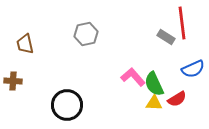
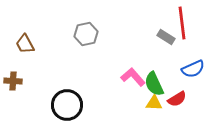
brown trapezoid: rotated 15 degrees counterclockwise
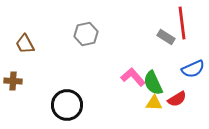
green semicircle: moved 1 px left, 1 px up
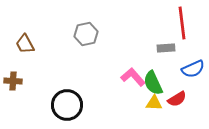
gray rectangle: moved 11 px down; rotated 36 degrees counterclockwise
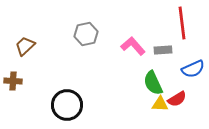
brown trapezoid: moved 2 px down; rotated 75 degrees clockwise
gray rectangle: moved 3 px left, 2 px down
pink L-shape: moved 31 px up
yellow triangle: moved 6 px right, 1 px down
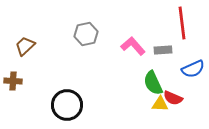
red semicircle: moved 4 px left, 1 px up; rotated 54 degrees clockwise
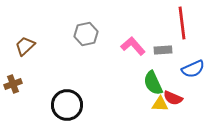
brown cross: moved 3 px down; rotated 24 degrees counterclockwise
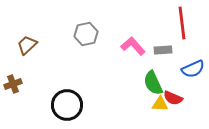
brown trapezoid: moved 2 px right, 1 px up
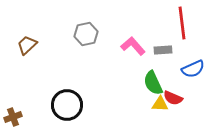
brown cross: moved 33 px down
